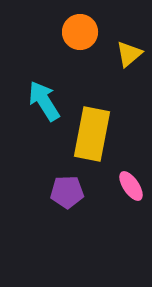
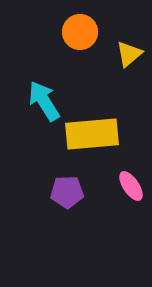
yellow rectangle: rotated 74 degrees clockwise
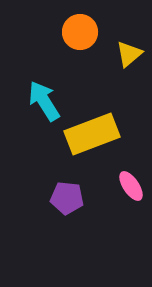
yellow rectangle: rotated 16 degrees counterclockwise
purple pentagon: moved 6 px down; rotated 8 degrees clockwise
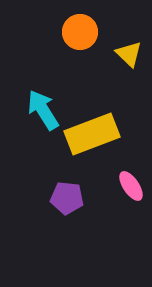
yellow triangle: rotated 36 degrees counterclockwise
cyan arrow: moved 1 px left, 9 px down
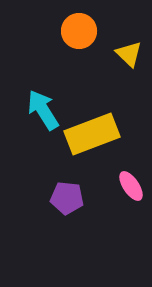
orange circle: moved 1 px left, 1 px up
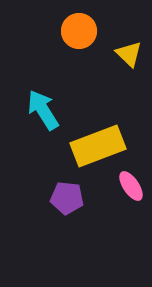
yellow rectangle: moved 6 px right, 12 px down
